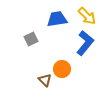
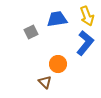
yellow arrow: rotated 24 degrees clockwise
gray square: moved 7 px up
orange circle: moved 4 px left, 5 px up
brown triangle: moved 2 px down
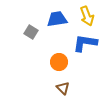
gray square: rotated 32 degrees counterclockwise
blue L-shape: rotated 120 degrees counterclockwise
orange circle: moved 1 px right, 2 px up
brown triangle: moved 18 px right, 6 px down
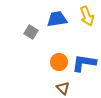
blue L-shape: moved 1 px left, 20 px down
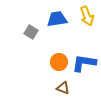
brown triangle: rotated 24 degrees counterclockwise
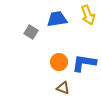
yellow arrow: moved 1 px right, 1 px up
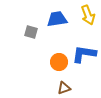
gray square: rotated 16 degrees counterclockwise
blue L-shape: moved 9 px up
brown triangle: moved 1 px right; rotated 40 degrees counterclockwise
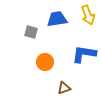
orange circle: moved 14 px left
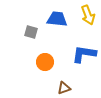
blue trapezoid: rotated 15 degrees clockwise
